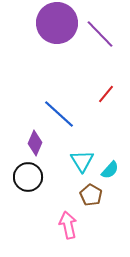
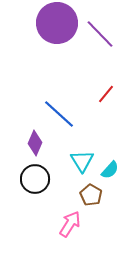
black circle: moved 7 px right, 2 px down
pink arrow: moved 2 px right, 1 px up; rotated 44 degrees clockwise
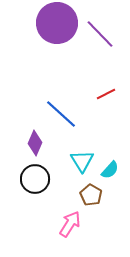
red line: rotated 24 degrees clockwise
blue line: moved 2 px right
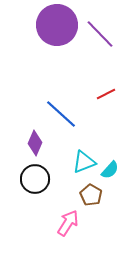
purple circle: moved 2 px down
cyan triangle: moved 2 px right, 1 px down; rotated 40 degrees clockwise
pink arrow: moved 2 px left, 1 px up
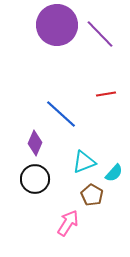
red line: rotated 18 degrees clockwise
cyan semicircle: moved 4 px right, 3 px down
brown pentagon: moved 1 px right
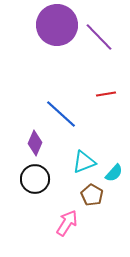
purple line: moved 1 px left, 3 px down
pink arrow: moved 1 px left
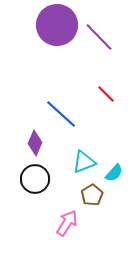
red line: rotated 54 degrees clockwise
brown pentagon: rotated 10 degrees clockwise
